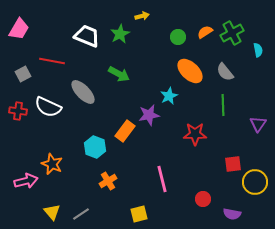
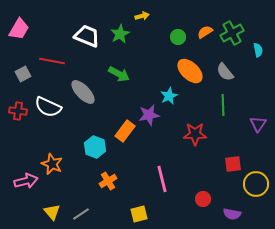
yellow circle: moved 1 px right, 2 px down
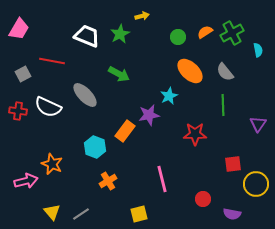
gray ellipse: moved 2 px right, 3 px down
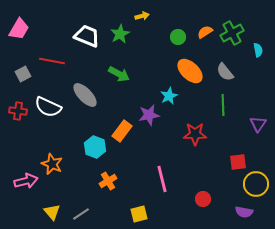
orange rectangle: moved 3 px left
red square: moved 5 px right, 2 px up
purple semicircle: moved 12 px right, 2 px up
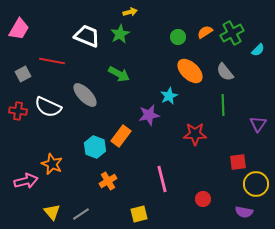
yellow arrow: moved 12 px left, 4 px up
cyan semicircle: rotated 56 degrees clockwise
orange rectangle: moved 1 px left, 5 px down
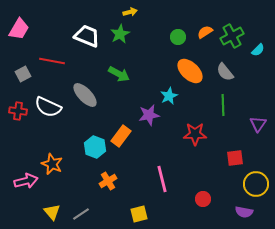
green cross: moved 3 px down
red square: moved 3 px left, 4 px up
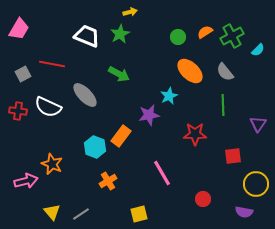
red line: moved 3 px down
red square: moved 2 px left, 2 px up
pink line: moved 6 px up; rotated 16 degrees counterclockwise
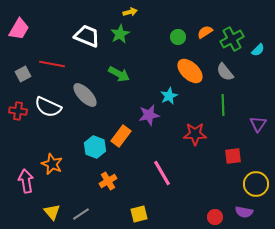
green cross: moved 3 px down
pink arrow: rotated 85 degrees counterclockwise
red circle: moved 12 px right, 18 px down
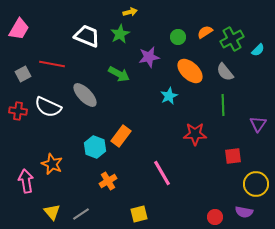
purple star: moved 58 px up
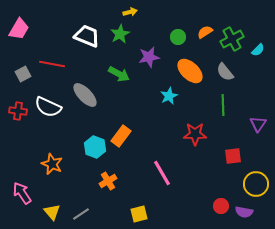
pink arrow: moved 4 px left, 12 px down; rotated 25 degrees counterclockwise
red circle: moved 6 px right, 11 px up
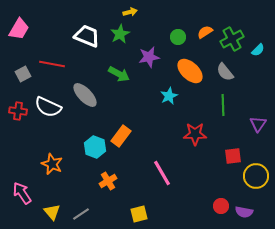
yellow circle: moved 8 px up
